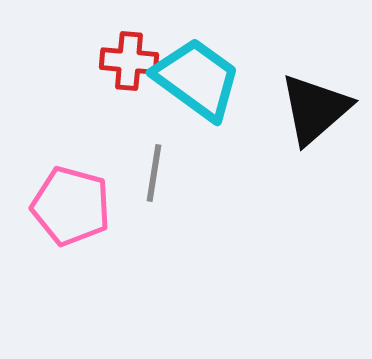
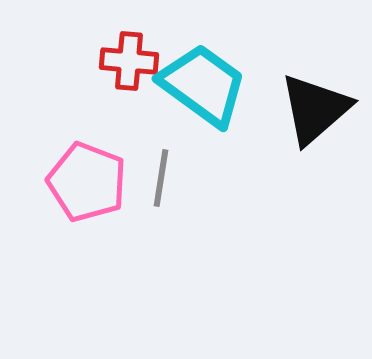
cyan trapezoid: moved 6 px right, 6 px down
gray line: moved 7 px right, 5 px down
pink pentagon: moved 16 px right, 24 px up; rotated 6 degrees clockwise
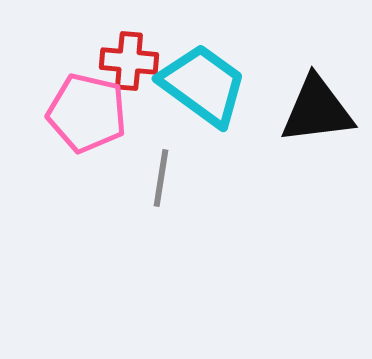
black triangle: moved 2 px right, 1 px down; rotated 34 degrees clockwise
pink pentagon: moved 69 px up; rotated 8 degrees counterclockwise
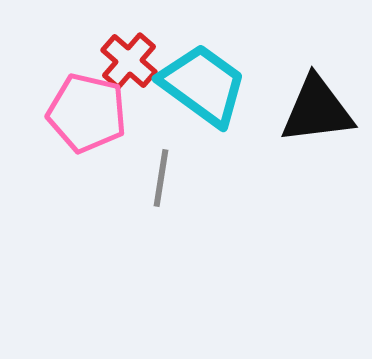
red cross: rotated 36 degrees clockwise
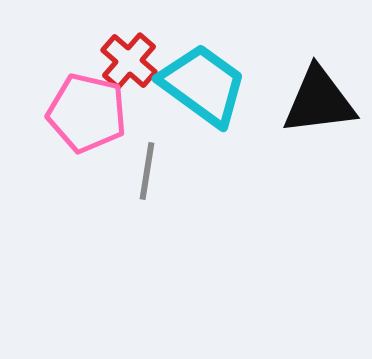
black triangle: moved 2 px right, 9 px up
gray line: moved 14 px left, 7 px up
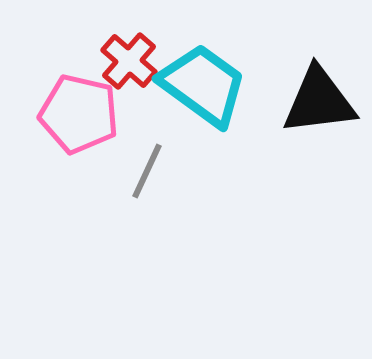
pink pentagon: moved 8 px left, 1 px down
gray line: rotated 16 degrees clockwise
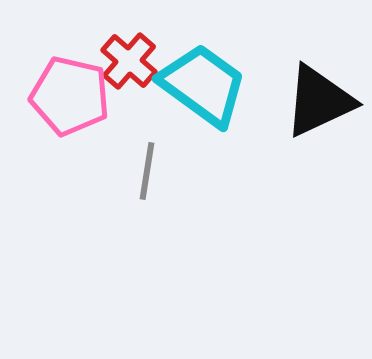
black triangle: rotated 18 degrees counterclockwise
pink pentagon: moved 9 px left, 18 px up
gray line: rotated 16 degrees counterclockwise
